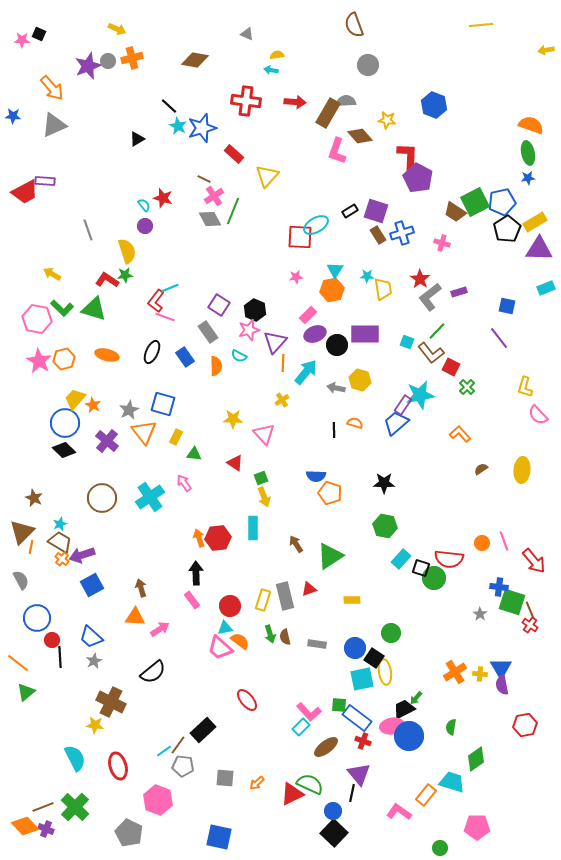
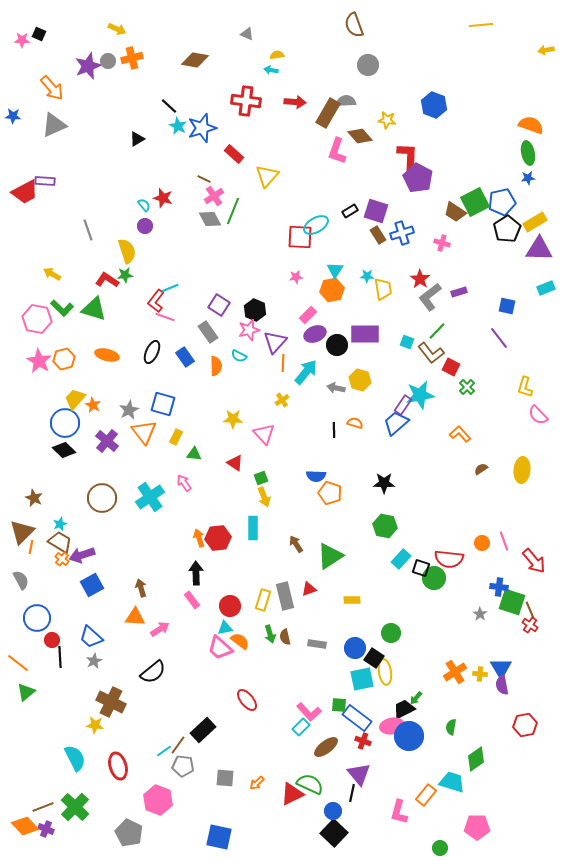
pink L-shape at (399, 812): rotated 110 degrees counterclockwise
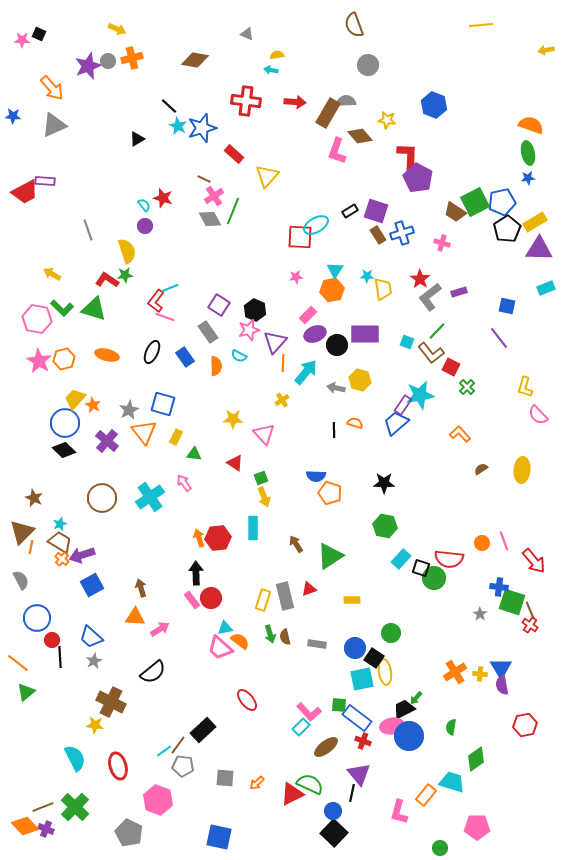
red circle at (230, 606): moved 19 px left, 8 px up
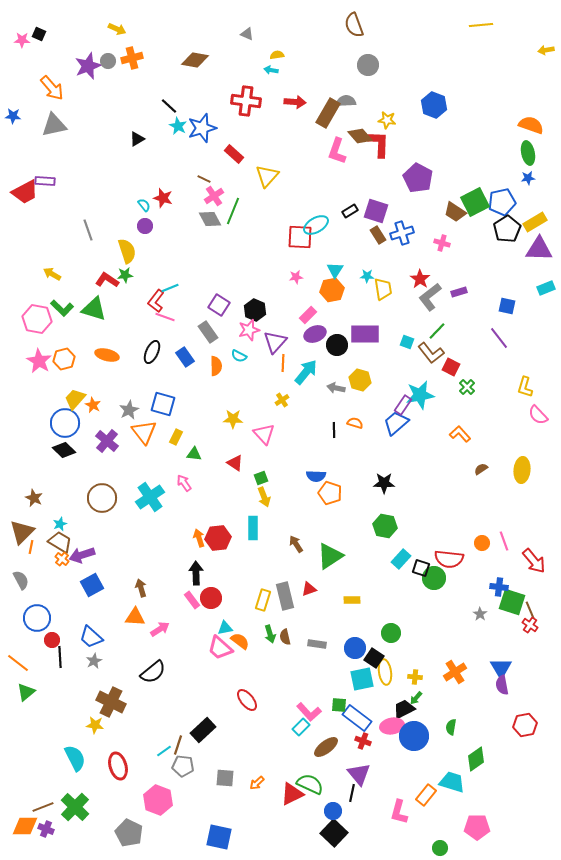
gray triangle at (54, 125): rotated 12 degrees clockwise
red L-shape at (408, 156): moved 29 px left, 12 px up
yellow cross at (480, 674): moved 65 px left, 3 px down
blue circle at (409, 736): moved 5 px right
brown line at (178, 745): rotated 18 degrees counterclockwise
orange diamond at (25, 826): rotated 48 degrees counterclockwise
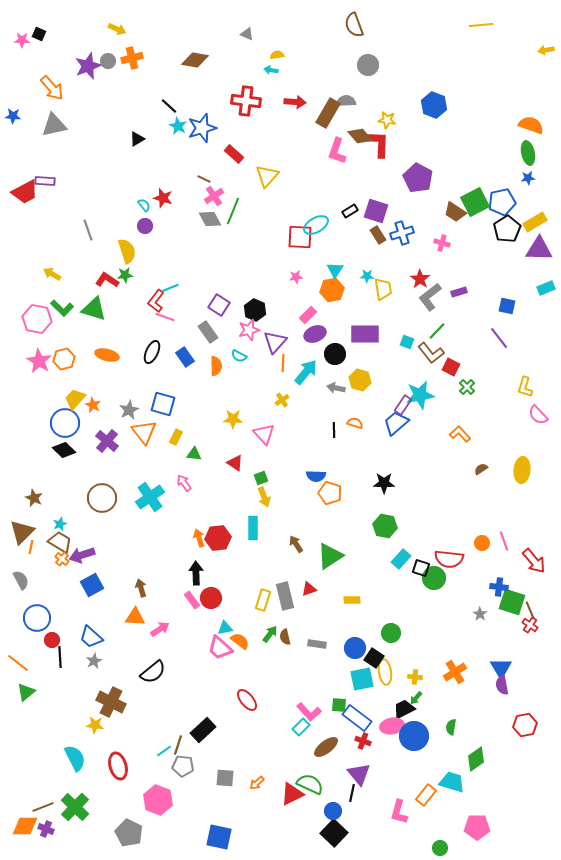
black circle at (337, 345): moved 2 px left, 9 px down
green arrow at (270, 634): rotated 126 degrees counterclockwise
